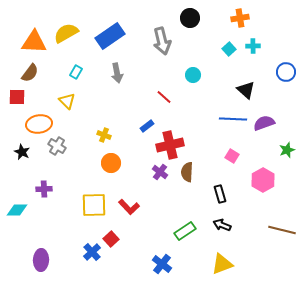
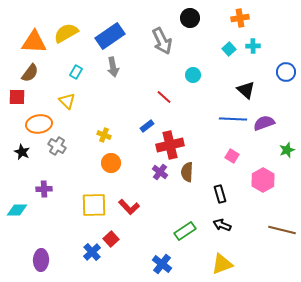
gray arrow at (162, 41): rotated 12 degrees counterclockwise
gray arrow at (117, 73): moved 4 px left, 6 px up
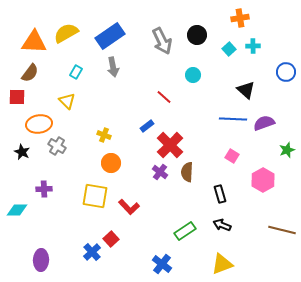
black circle at (190, 18): moved 7 px right, 17 px down
red cross at (170, 145): rotated 32 degrees counterclockwise
yellow square at (94, 205): moved 1 px right, 9 px up; rotated 12 degrees clockwise
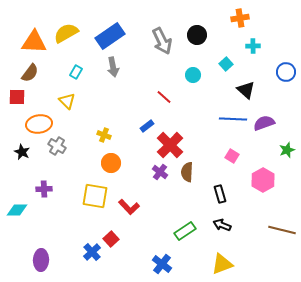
cyan square at (229, 49): moved 3 px left, 15 px down
